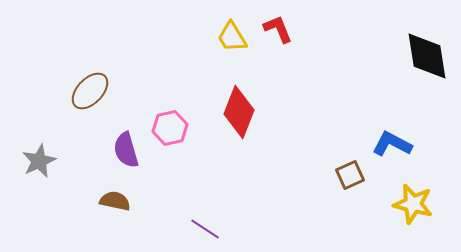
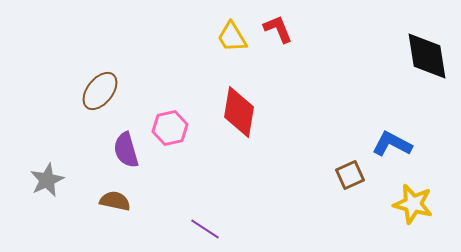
brown ellipse: moved 10 px right; rotated 6 degrees counterclockwise
red diamond: rotated 12 degrees counterclockwise
gray star: moved 8 px right, 19 px down
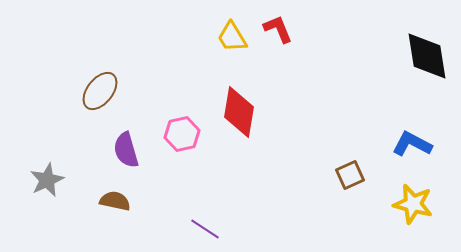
pink hexagon: moved 12 px right, 6 px down
blue L-shape: moved 20 px right
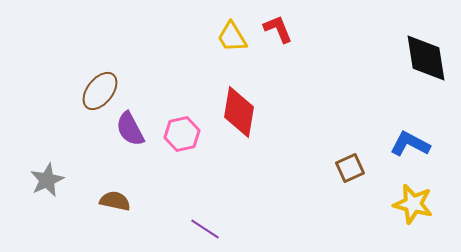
black diamond: moved 1 px left, 2 px down
blue L-shape: moved 2 px left
purple semicircle: moved 4 px right, 21 px up; rotated 12 degrees counterclockwise
brown square: moved 7 px up
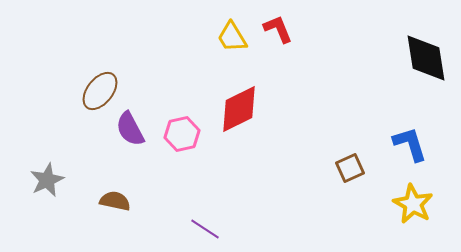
red diamond: moved 3 px up; rotated 54 degrees clockwise
blue L-shape: rotated 45 degrees clockwise
yellow star: rotated 15 degrees clockwise
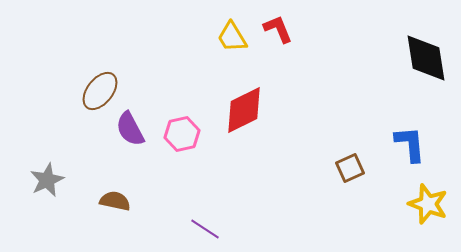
red diamond: moved 5 px right, 1 px down
blue L-shape: rotated 12 degrees clockwise
yellow star: moved 15 px right; rotated 9 degrees counterclockwise
